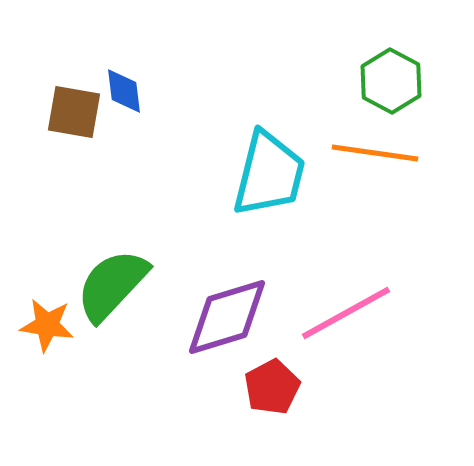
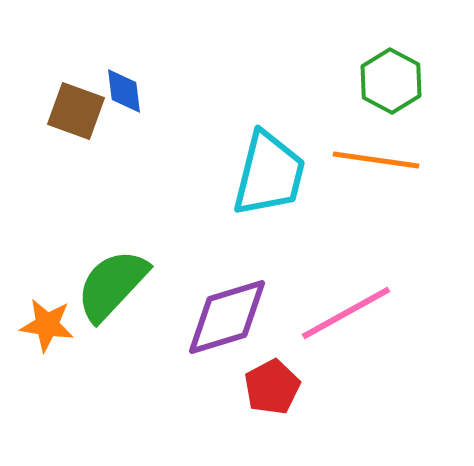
brown square: moved 2 px right, 1 px up; rotated 10 degrees clockwise
orange line: moved 1 px right, 7 px down
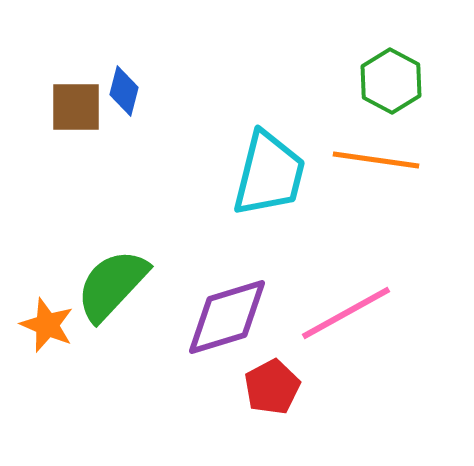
blue diamond: rotated 21 degrees clockwise
brown square: moved 4 px up; rotated 20 degrees counterclockwise
orange star: rotated 14 degrees clockwise
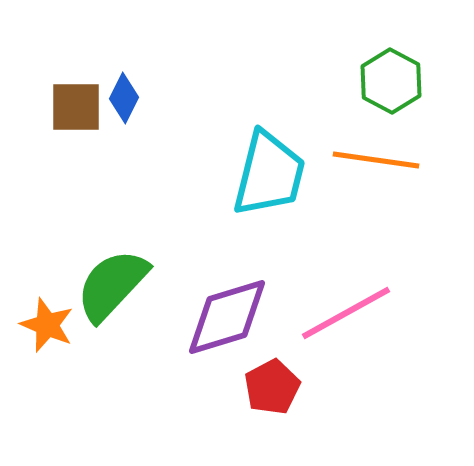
blue diamond: moved 7 px down; rotated 12 degrees clockwise
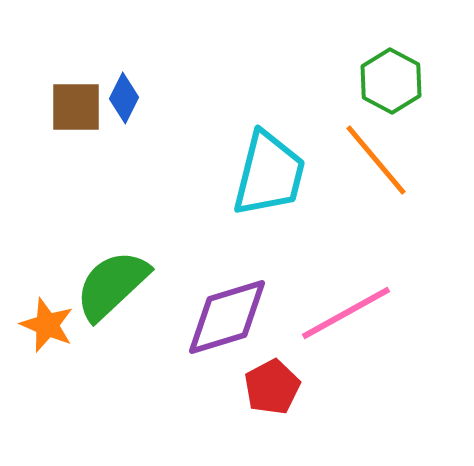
orange line: rotated 42 degrees clockwise
green semicircle: rotated 4 degrees clockwise
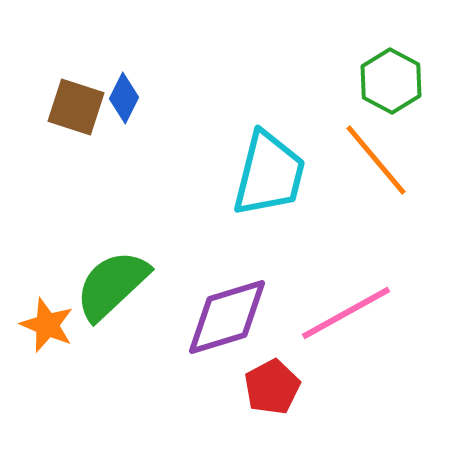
brown square: rotated 18 degrees clockwise
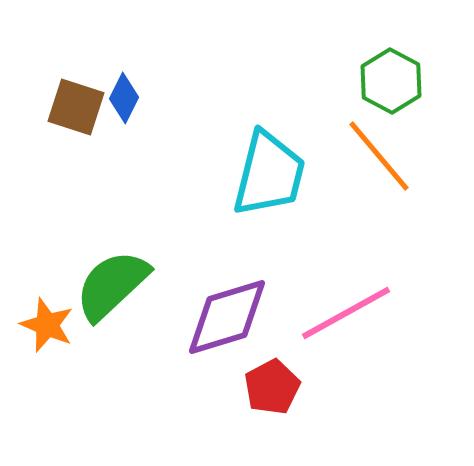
orange line: moved 3 px right, 4 px up
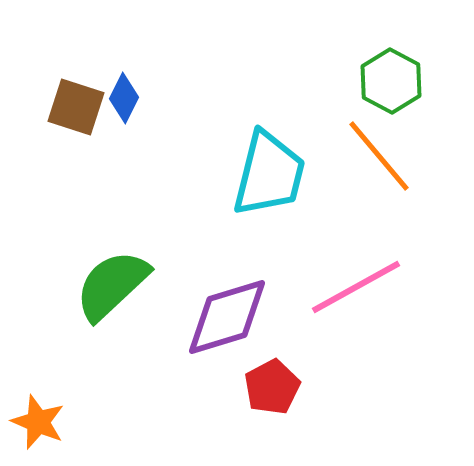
pink line: moved 10 px right, 26 px up
orange star: moved 9 px left, 97 px down
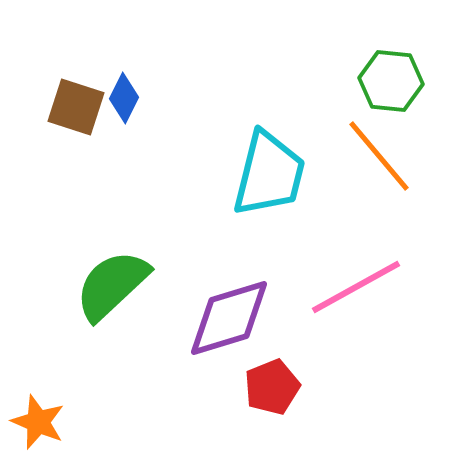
green hexagon: rotated 22 degrees counterclockwise
purple diamond: moved 2 px right, 1 px down
red pentagon: rotated 6 degrees clockwise
